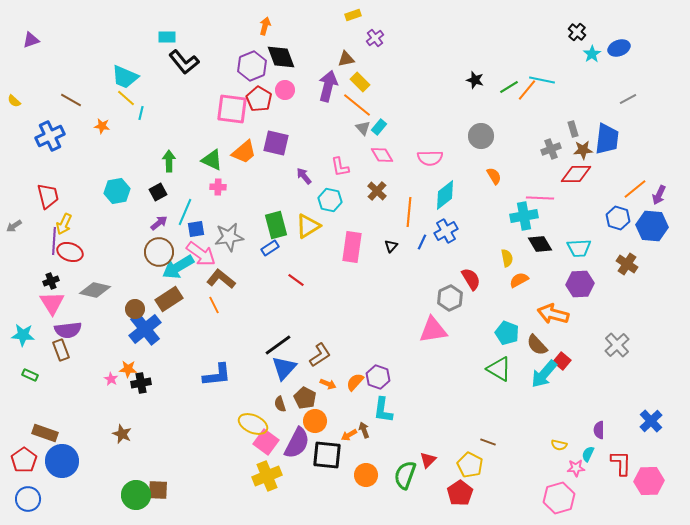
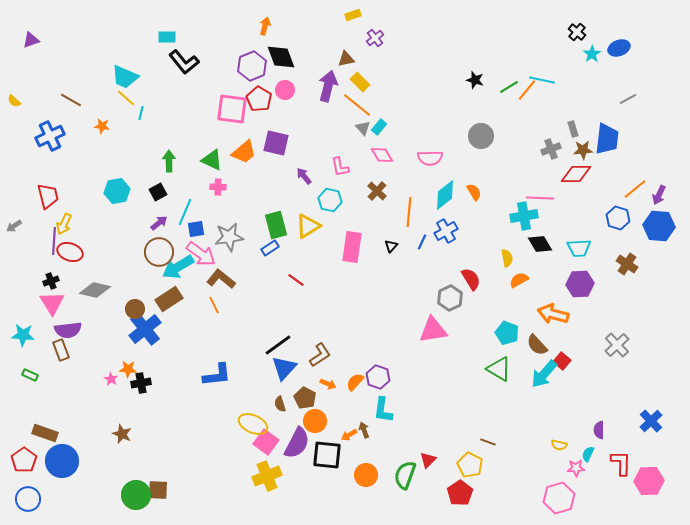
orange semicircle at (494, 176): moved 20 px left, 16 px down
blue hexagon at (652, 226): moved 7 px right
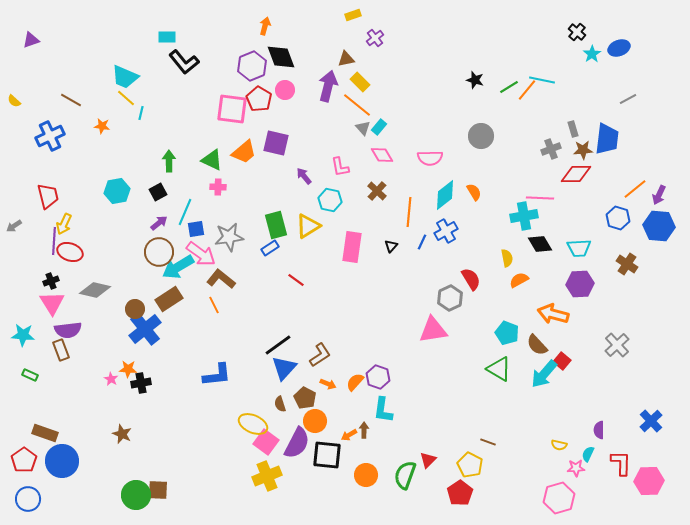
brown arrow at (364, 430): rotated 21 degrees clockwise
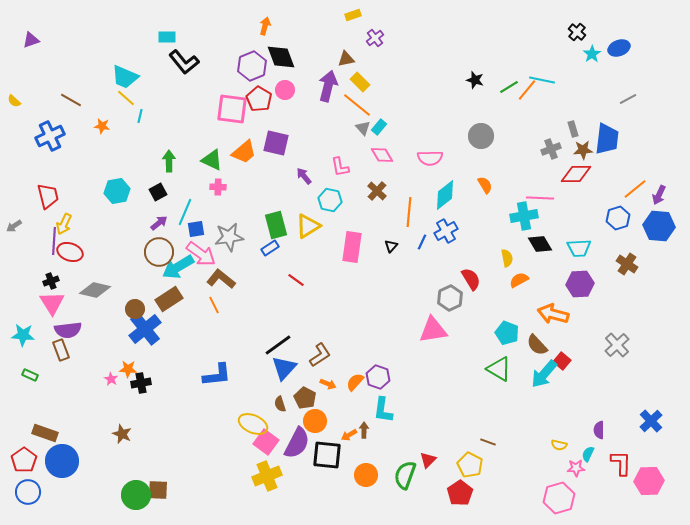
cyan line at (141, 113): moved 1 px left, 3 px down
orange semicircle at (474, 192): moved 11 px right, 7 px up
blue hexagon at (618, 218): rotated 25 degrees clockwise
blue circle at (28, 499): moved 7 px up
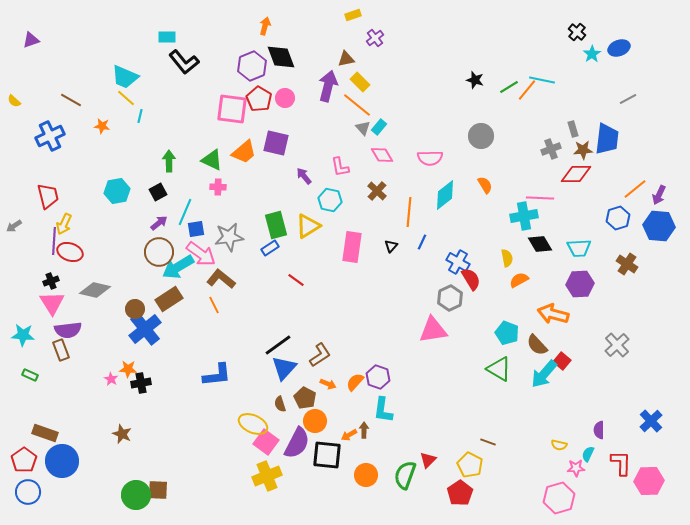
pink circle at (285, 90): moved 8 px down
blue cross at (446, 231): moved 12 px right, 31 px down; rotated 30 degrees counterclockwise
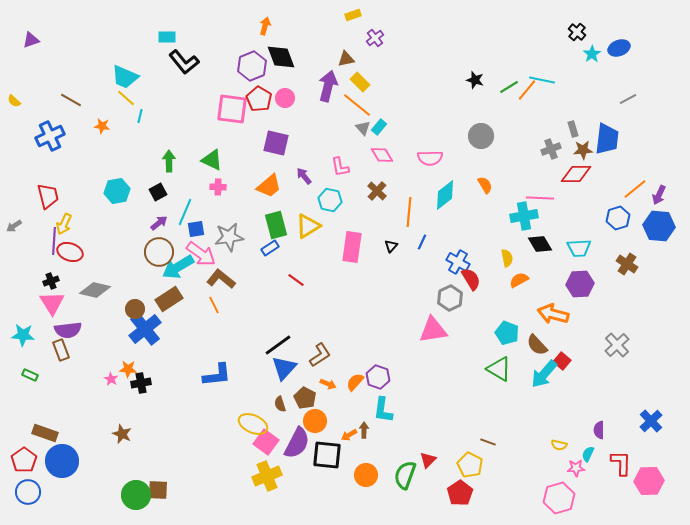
orange trapezoid at (244, 152): moved 25 px right, 34 px down
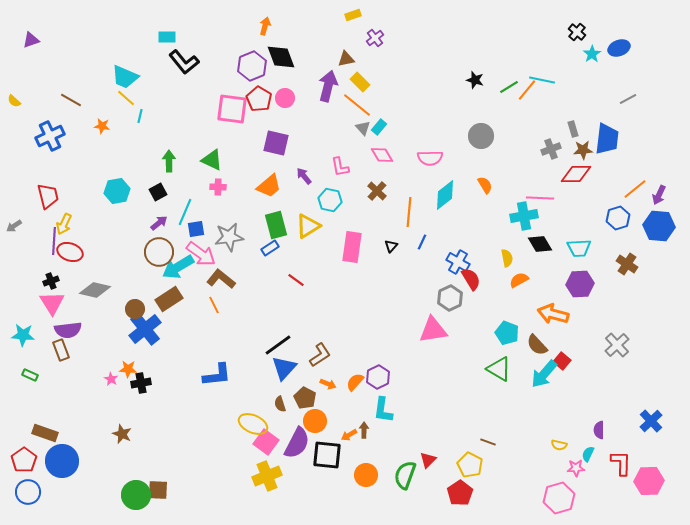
purple hexagon at (378, 377): rotated 15 degrees clockwise
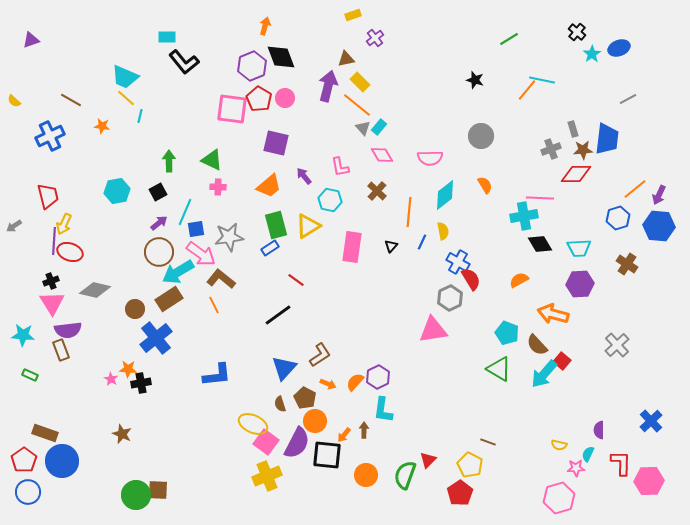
green line at (509, 87): moved 48 px up
yellow semicircle at (507, 258): moved 64 px left, 27 px up
cyan arrow at (178, 267): moved 5 px down
blue cross at (145, 329): moved 11 px right, 9 px down
black line at (278, 345): moved 30 px up
orange arrow at (349, 435): moved 5 px left; rotated 21 degrees counterclockwise
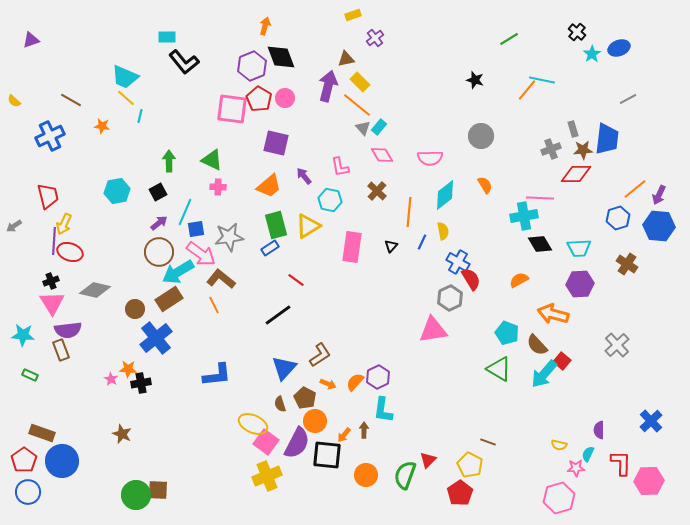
brown rectangle at (45, 433): moved 3 px left
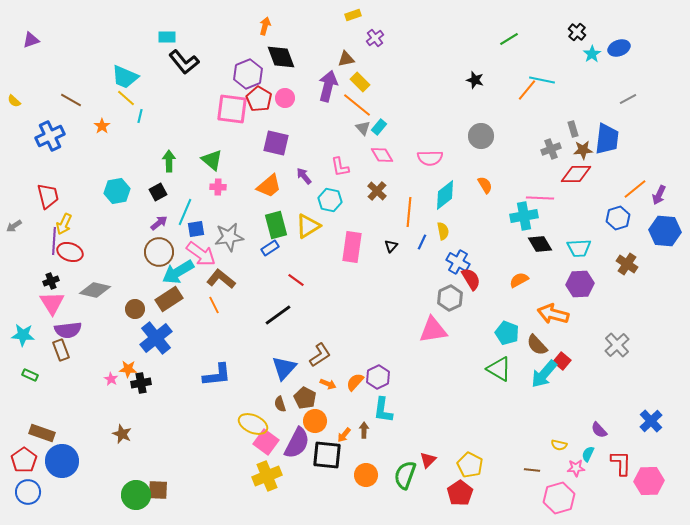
purple hexagon at (252, 66): moved 4 px left, 8 px down
orange star at (102, 126): rotated 28 degrees clockwise
green triangle at (212, 160): rotated 15 degrees clockwise
blue hexagon at (659, 226): moved 6 px right, 5 px down
purple semicircle at (599, 430): rotated 42 degrees counterclockwise
brown line at (488, 442): moved 44 px right, 28 px down; rotated 14 degrees counterclockwise
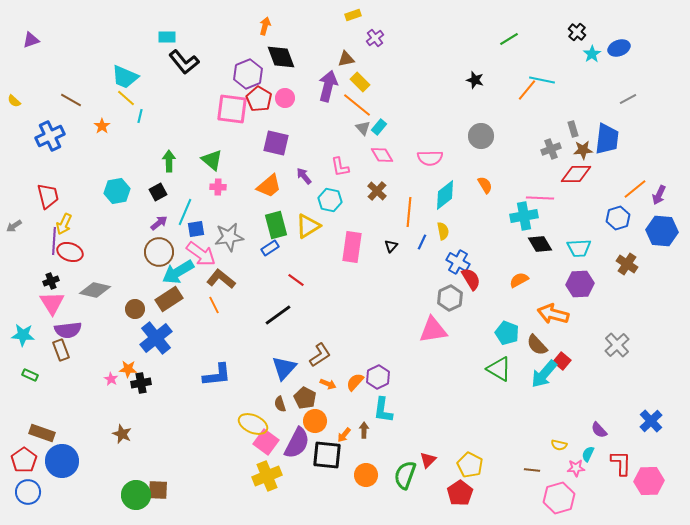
blue hexagon at (665, 231): moved 3 px left
